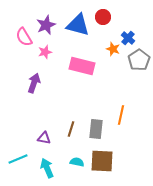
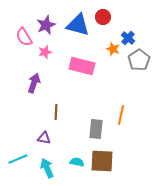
brown line: moved 15 px left, 17 px up; rotated 14 degrees counterclockwise
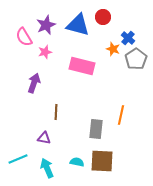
gray pentagon: moved 3 px left, 1 px up
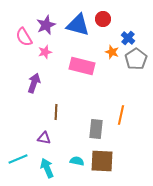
red circle: moved 2 px down
orange star: moved 1 px left, 3 px down
cyan semicircle: moved 1 px up
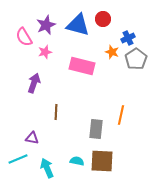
blue cross: rotated 24 degrees clockwise
purple triangle: moved 12 px left
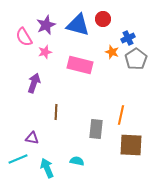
pink rectangle: moved 2 px left, 1 px up
brown square: moved 29 px right, 16 px up
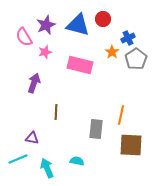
orange star: rotated 16 degrees clockwise
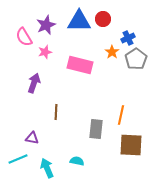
blue triangle: moved 1 px right, 4 px up; rotated 15 degrees counterclockwise
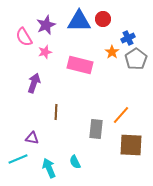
orange line: rotated 30 degrees clockwise
cyan semicircle: moved 2 px left, 1 px down; rotated 128 degrees counterclockwise
cyan arrow: moved 2 px right
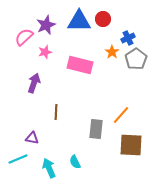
pink semicircle: rotated 78 degrees clockwise
